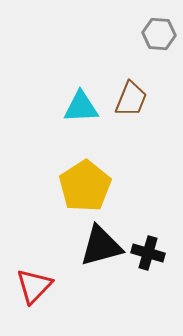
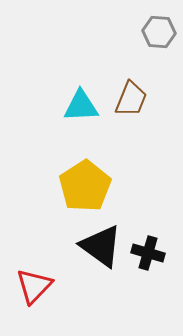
gray hexagon: moved 2 px up
cyan triangle: moved 1 px up
black triangle: rotated 51 degrees clockwise
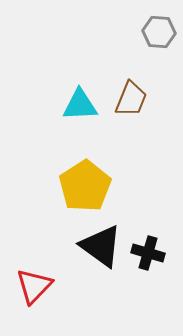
cyan triangle: moved 1 px left, 1 px up
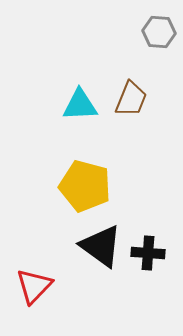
yellow pentagon: rotated 24 degrees counterclockwise
black cross: rotated 12 degrees counterclockwise
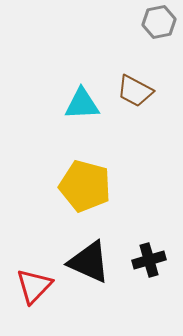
gray hexagon: moved 10 px up; rotated 16 degrees counterclockwise
brown trapezoid: moved 4 px right, 8 px up; rotated 96 degrees clockwise
cyan triangle: moved 2 px right, 1 px up
black triangle: moved 12 px left, 16 px down; rotated 12 degrees counterclockwise
black cross: moved 1 px right, 7 px down; rotated 20 degrees counterclockwise
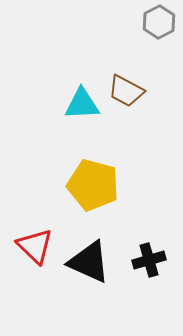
gray hexagon: rotated 16 degrees counterclockwise
brown trapezoid: moved 9 px left
yellow pentagon: moved 8 px right, 1 px up
red triangle: moved 1 px right, 40 px up; rotated 30 degrees counterclockwise
